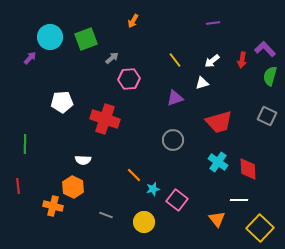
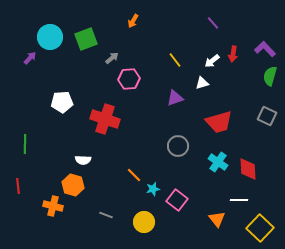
purple line: rotated 56 degrees clockwise
red arrow: moved 9 px left, 6 px up
gray circle: moved 5 px right, 6 px down
orange hexagon: moved 2 px up; rotated 10 degrees counterclockwise
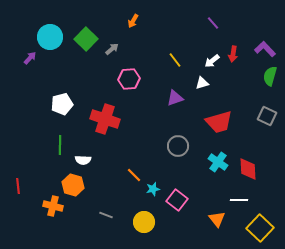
green square: rotated 25 degrees counterclockwise
gray arrow: moved 9 px up
white pentagon: moved 2 px down; rotated 10 degrees counterclockwise
green line: moved 35 px right, 1 px down
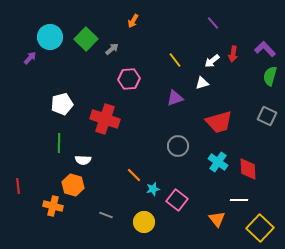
green line: moved 1 px left, 2 px up
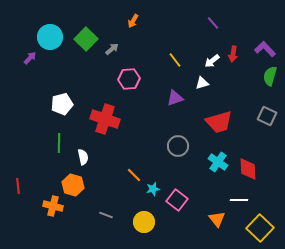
white semicircle: moved 3 px up; rotated 105 degrees counterclockwise
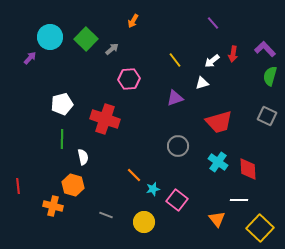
green line: moved 3 px right, 4 px up
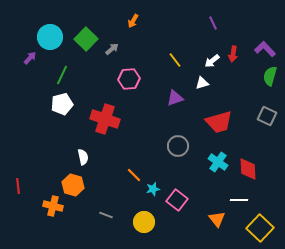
purple line: rotated 16 degrees clockwise
green line: moved 64 px up; rotated 24 degrees clockwise
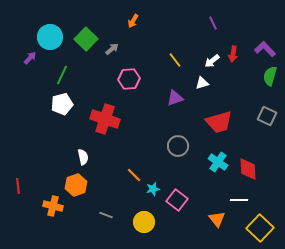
orange hexagon: moved 3 px right; rotated 25 degrees clockwise
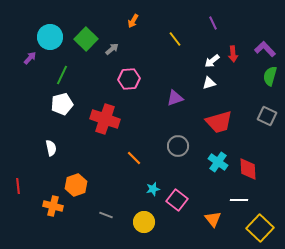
red arrow: rotated 14 degrees counterclockwise
yellow line: moved 21 px up
white triangle: moved 7 px right
white semicircle: moved 32 px left, 9 px up
orange line: moved 17 px up
orange triangle: moved 4 px left
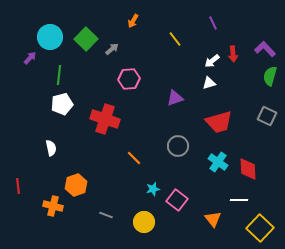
green line: moved 3 px left; rotated 18 degrees counterclockwise
